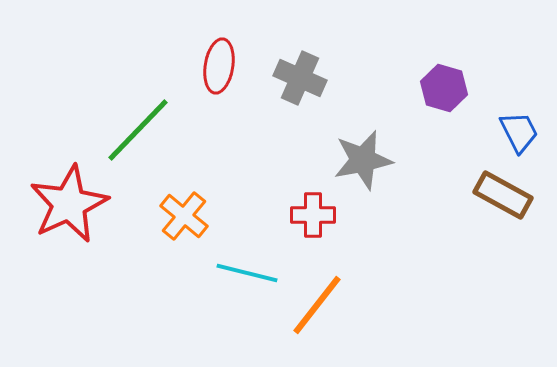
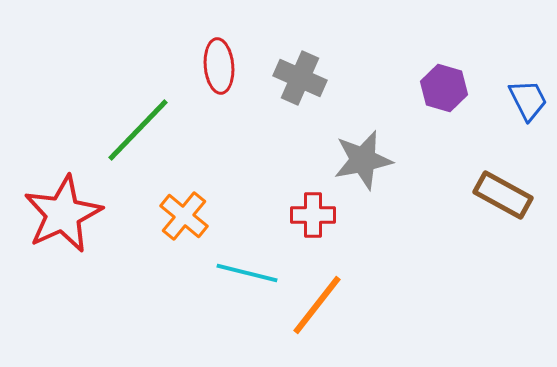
red ellipse: rotated 14 degrees counterclockwise
blue trapezoid: moved 9 px right, 32 px up
red star: moved 6 px left, 10 px down
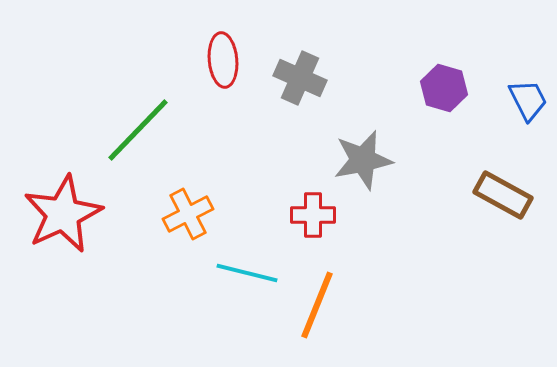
red ellipse: moved 4 px right, 6 px up
orange cross: moved 4 px right, 2 px up; rotated 24 degrees clockwise
orange line: rotated 16 degrees counterclockwise
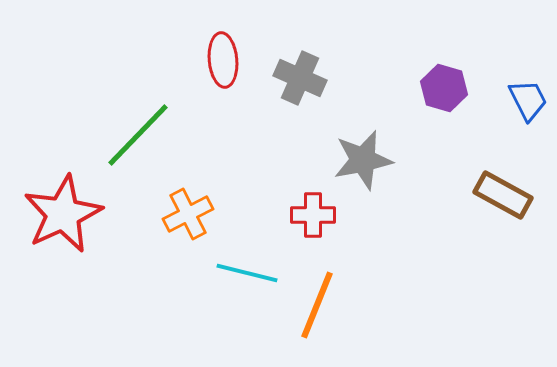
green line: moved 5 px down
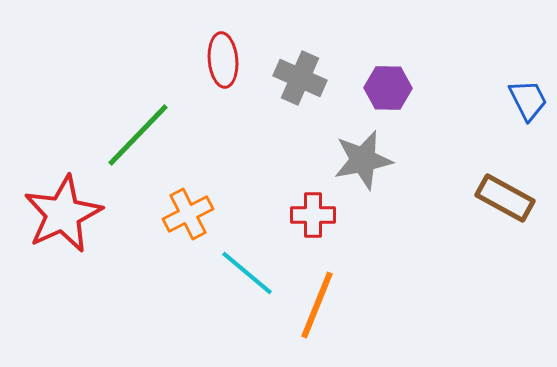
purple hexagon: moved 56 px left; rotated 15 degrees counterclockwise
brown rectangle: moved 2 px right, 3 px down
cyan line: rotated 26 degrees clockwise
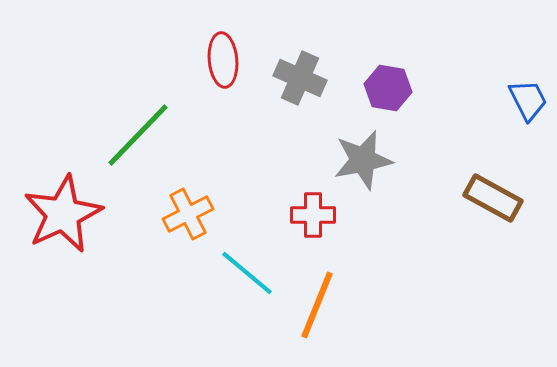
purple hexagon: rotated 9 degrees clockwise
brown rectangle: moved 12 px left
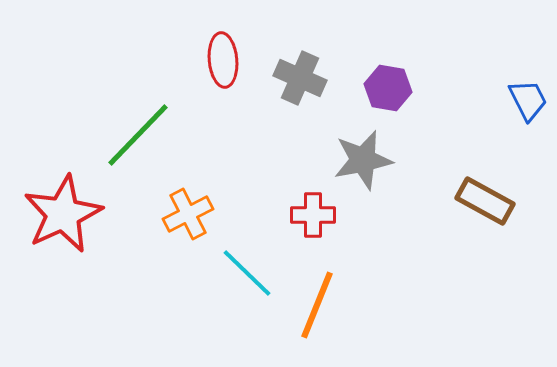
brown rectangle: moved 8 px left, 3 px down
cyan line: rotated 4 degrees clockwise
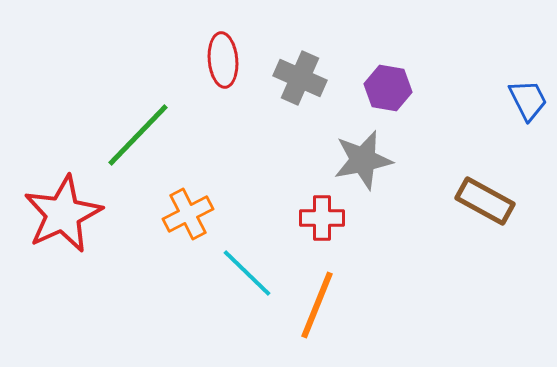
red cross: moved 9 px right, 3 px down
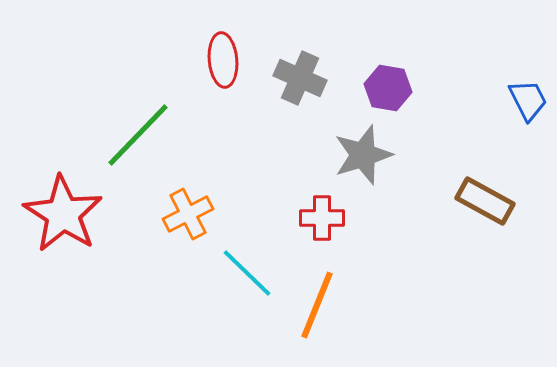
gray star: moved 5 px up; rotated 6 degrees counterclockwise
red star: rotated 14 degrees counterclockwise
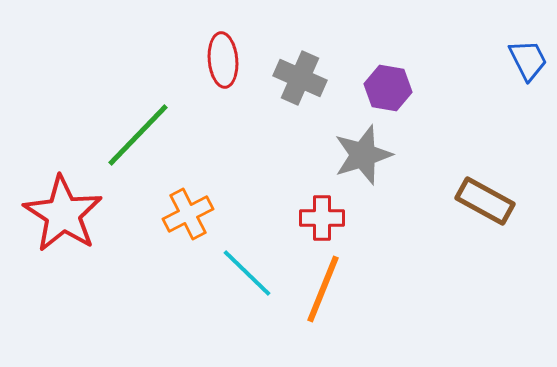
blue trapezoid: moved 40 px up
orange line: moved 6 px right, 16 px up
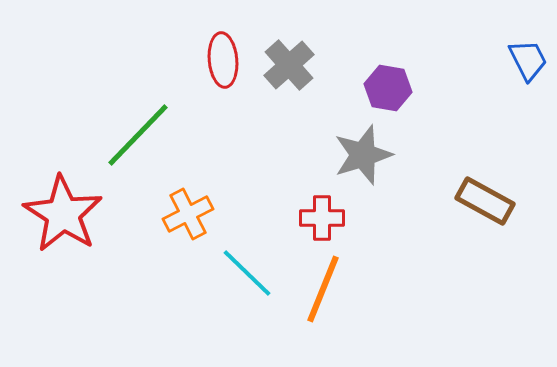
gray cross: moved 11 px left, 13 px up; rotated 24 degrees clockwise
